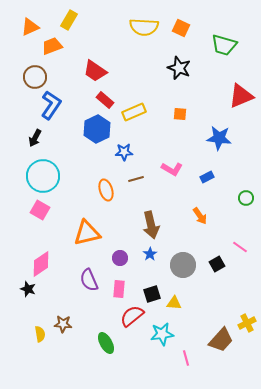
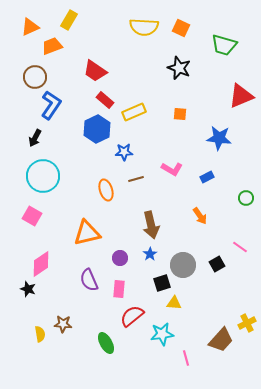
pink square at (40, 210): moved 8 px left, 6 px down
black square at (152, 294): moved 10 px right, 11 px up
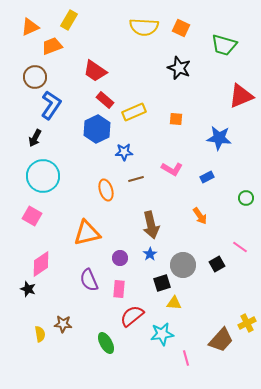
orange square at (180, 114): moved 4 px left, 5 px down
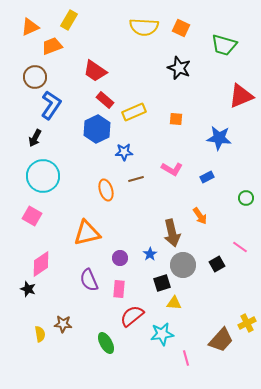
brown arrow at (151, 225): moved 21 px right, 8 px down
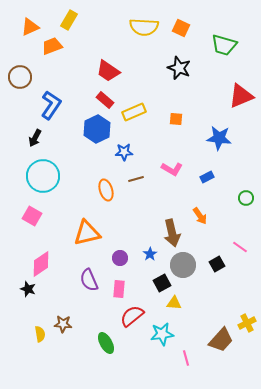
red trapezoid at (95, 71): moved 13 px right
brown circle at (35, 77): moved 15 px left
black square at (162, 283): rotated 12 degrees counterclockwise
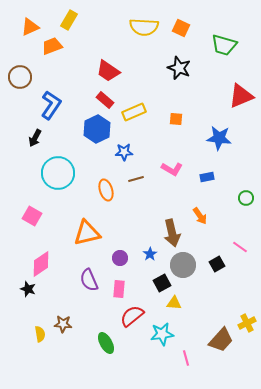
cyan circle at (43, 176): moved 15 px right, 3 px up
blue rectangle at (207, 177): rotated 16 degrees clockwise
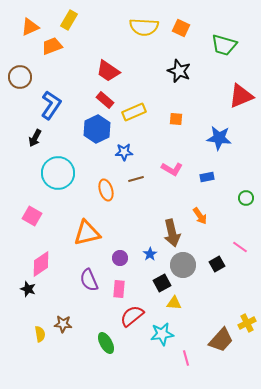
black star at (179, 68): moved 3 px down
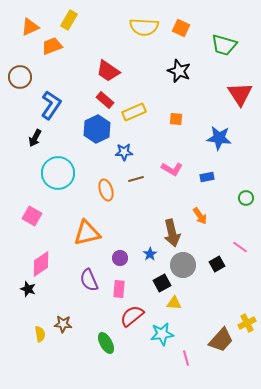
red triangle at (241, 96): moved 1 px left, 2 px up; rotated 40 degrees counterclockwise
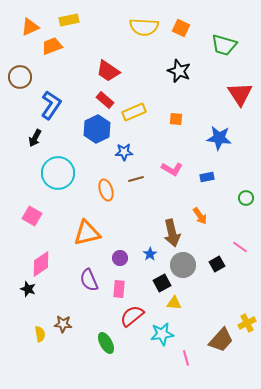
yellow rectangle at (69, 20): rotated 48 degrees clockwise
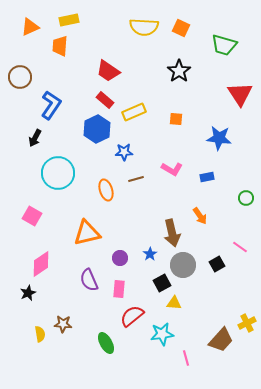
orange trapezoid at (52, 46): moved 8 px right; rotated 65 degrees counterclockwise
black star at (179, 71): rotated 15 degrees clockwise
black star at (28, 289): moved 4 px down; rotated 28 degrees clockwise
